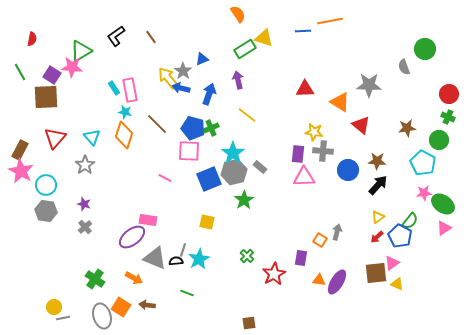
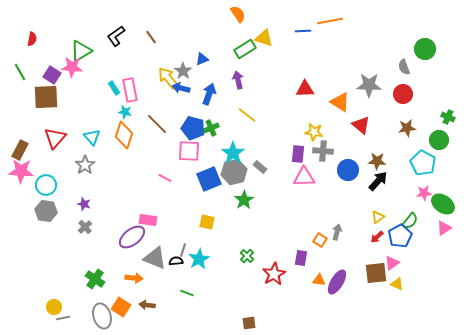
red circle at (449, 94): moved 46 px left
pink star at (21, 171): rotated 25 degrees counterclockwise
black arrow at (378, 185): moved 4 px up
blue pentagon at (400, 236): rotated 15 degrees clockwise
orange arrow at (134, 278): rotated 24 degrees counterclockwise
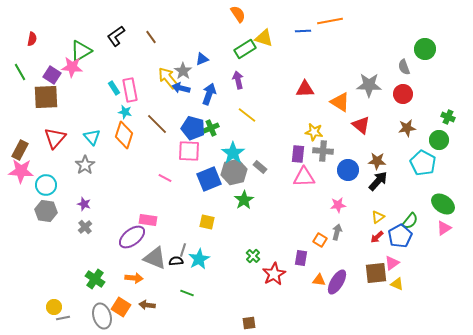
pink star at (424, 193): moved 86 px left, 12 px down
green cross at (247, 256): moved 6 px right
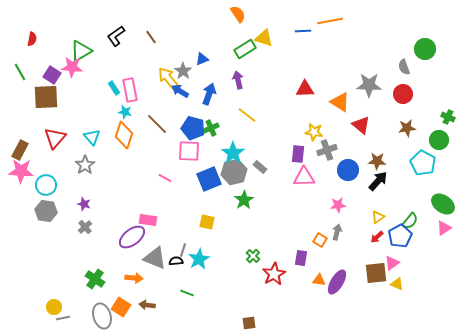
blue arrow at (181, 88): moved 1 px left, 3 px down; rotated 18 degrees clockwise
gray cross at (323, 151): moved 4 px right, 1 px up; rotated 24 degrees counterclockwise
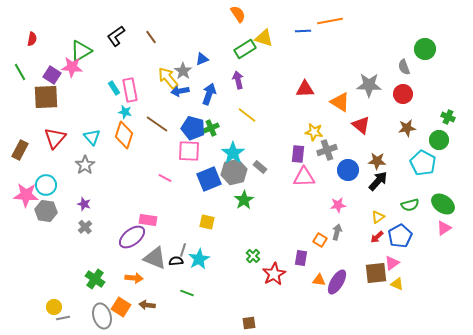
blue arrow at (180, 91): rotated 42 degrees counterclockwise
brown line at (157, 124): rotated 10 degrees counterclockwise
pink star at (21, 171): moved 5 px right, 24 px down
green semicircle at (410, 221): moved 16 px up; rotated 36 degrees clockwise
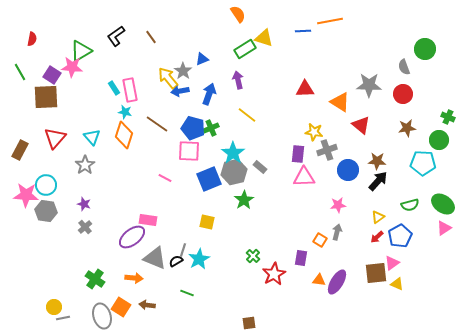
cyan pentagon at (423, 163): rotated 25 degrees counterclockwise
black semicircle at (176, 261): rotated 24 degrees counterclockwise
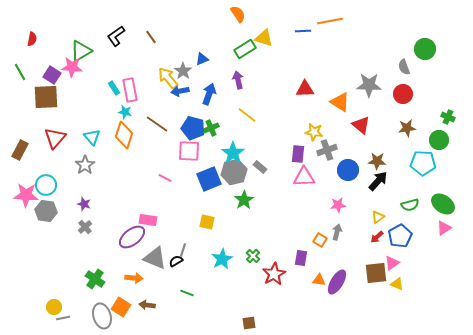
cyan star at (199, 259): moved 23 px right
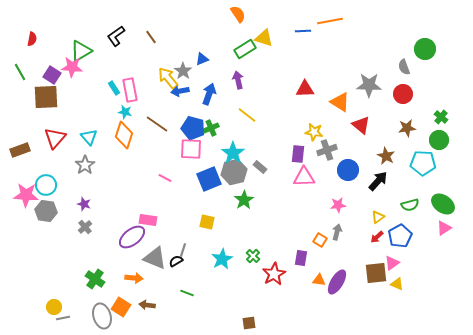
green cross at (448, 117): moved 7 px left; rotated 16 degrees clockwise
cyan triangle at (92, 137): moved 3 px left
brown rectangle at (20, 150): rotated 42 degrees clockwise
pink square at (189, 151): moved 2 px right, 2 px up
brown star at (377, 161): moved 9 px right, 5 px up; rotated 24 degrees clockwise
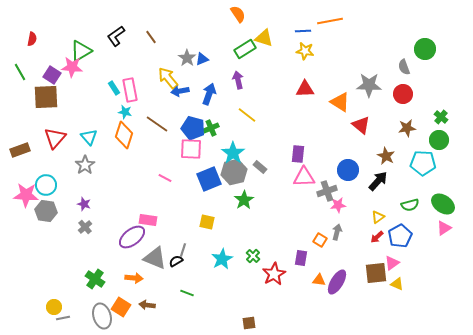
gray star at (183, 71): moved 4 px right, 13 px up
yellow star at (314, 132): moved 9 px left, 81 px up
gray cross at (327, 150): moved 41 px down
